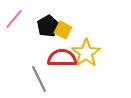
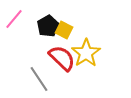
yellow square: moved 1 px right
red semicircle: rotated 44 degrees clockwise
gray line: rotated 8 degrees counterclockwise
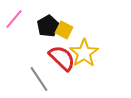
yellow star: moved 2 px left
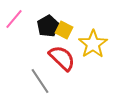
yellow star: moved 9 px right, 9 px up
gray line: moved 1 px right, 2 px down
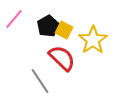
yellow star: moved 4 px up
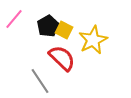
yellow star: rotated 8 degrees clockwise
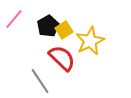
yellow square: rotated 30 degrees clockwise
yellow star: moved 3 px left, 1 px down
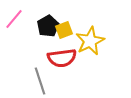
yellow square: rotated 12 degrees clockwise
red semicircle: rotated 128 degrees clockwise
gray line: rotated 16 degrees clockwise
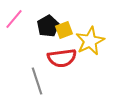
gray line: moved 3 px left
